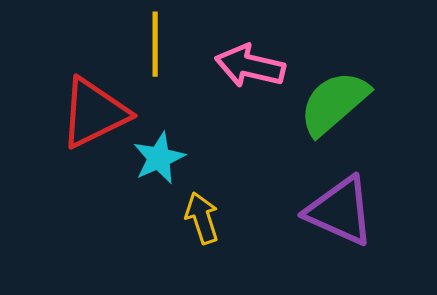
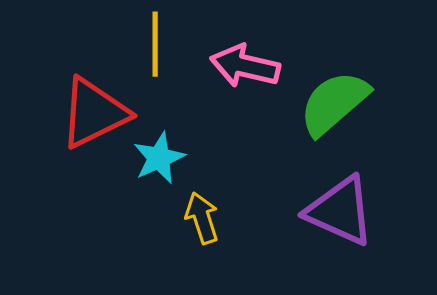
pink arrow: moved 5 px left
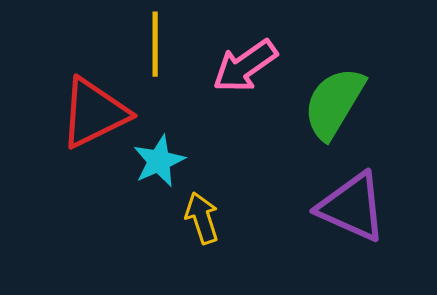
pink arrow: rotated 48 degrees counterclockwise
green semicircle: rotated 18 degrees counterclockwise
cyan star: moved 3 px down
purple triangle: moved 12 px right, 4 px up
